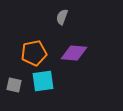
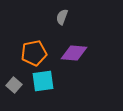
gray square: rotated 28 degrees clockwise
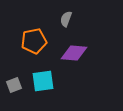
gray semicircle: moved 4 px right, 2 px down
orange pentagon: moved 12 px up
gray square: rotated 28 degrees clockwise
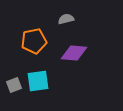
gray semicircle: rotated 56 degrees clockwise
cyan square: moved 5 px left
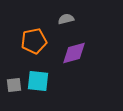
purple diamond: rotated 20 degrees counterclockwise
cyan square: rotated 15 degrees clockwise
gray square: rotated 14 degrees clockwise
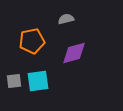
orange pentagon: moved 2 px left
cyan square: rotated 15 degrees counterclockwise
gray square: moved 4 px up
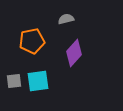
purple diamond: rotated 32 degrees counterclockwise
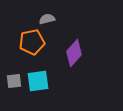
gray semicircle: moved 19 px left
orange pentagon: moved 1 px down
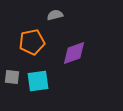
gray semicircle: moved 8 px right, 4 px up
purple diamond: rotated 28 degrees clockwise
gray square: moved 2 px left, 4 px up; rotated 14 degrees clockwise
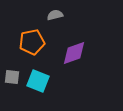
cyan square: rotated 30 degrees clockwise
